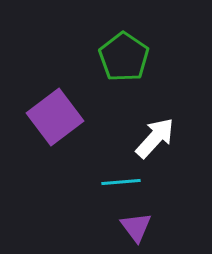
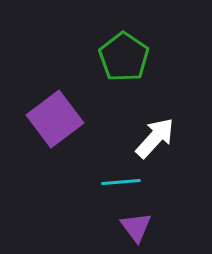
purple square: moved 2 px down
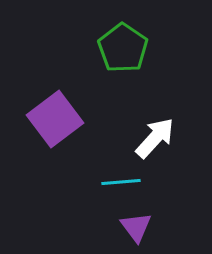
green pentagon: moved 1 px left, 9 px up
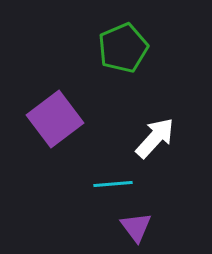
green pentagon: rotated 15 degrees clockwise
cyan line: moved 8 px left, 2 px down
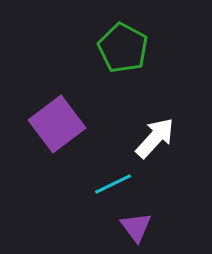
green pentagon: rotated 21 degrees counterclockwise
purple square: moved 2 px right, 5 px down
cyan line: rotated 21 degrees counterclockwise
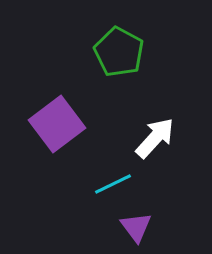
green pentagon: moved 4 px left, 4 px down
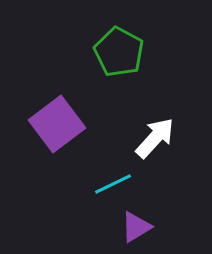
purple triangle: rotated 36 degrees clockwise
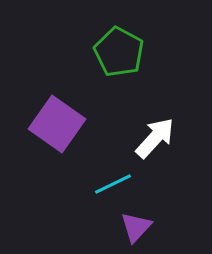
purple square: rotated 18 degrees counterclockwise
purple triangle: rotated 16 degrees counterclockwise
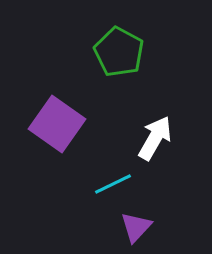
white arrow: rotated 12 degrees counterclockwise
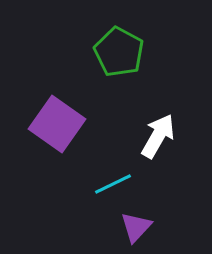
white arrow: moved 3 px right, 2 px up
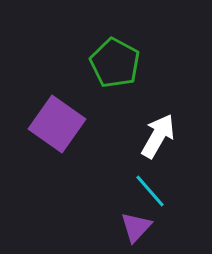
green pentagon: moved 4 px left, 11 px down
cyan line: moved 37 px right, 7 px down; rotated 75 degrees clockwise
